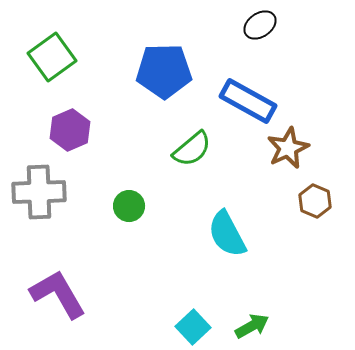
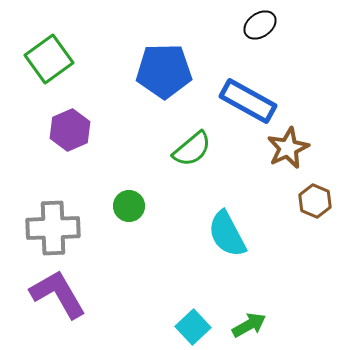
green square: moved 3 px left, 2 px down
gray cross: moved 14 px right, 36 px down
green arrow: moved 3 px left, 1 px up
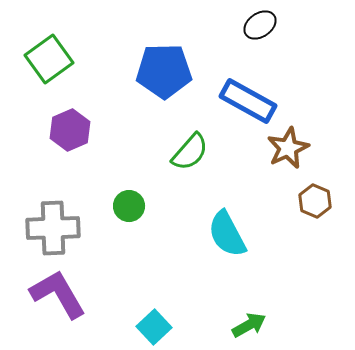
green semicircle: moved 2 px left, 3 px down; rotated 9 degrees counterclockwise
cyan square: moved 39 px left
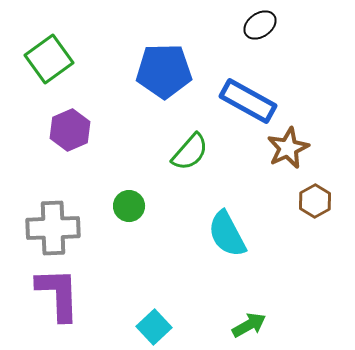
brown hexagon: rotated 8 degrees clockwise
purple L-shape: rotated 28 degrees clockwise
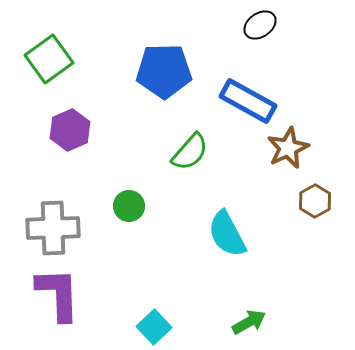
green arrow: moved 3 px up
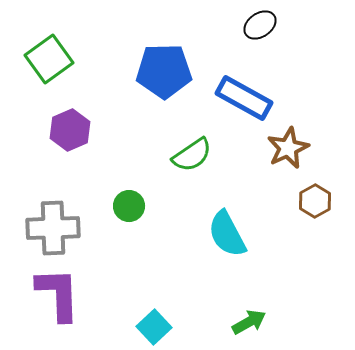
blue rectangle: moved 4 px left, 3 px up
green semicircle: moved 2 px right, 3 px down; rotated 15 degrees clockwise
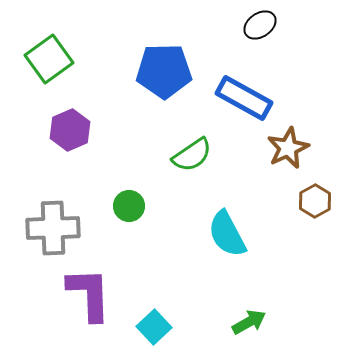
purple L-shape: moved 31 px right
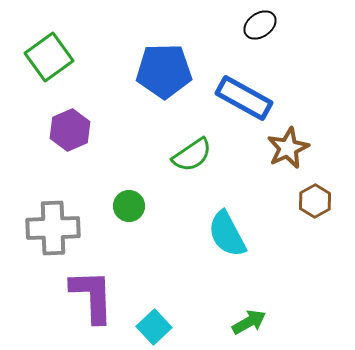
green square: moved 2 px up
purple L-shape: moved 3 px right, 2 px down
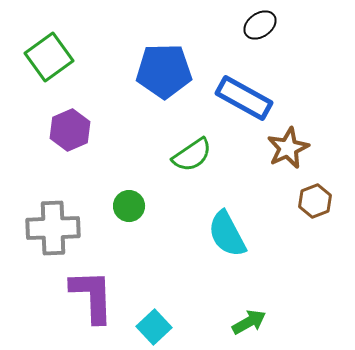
brown hexagon: rotated 8 degrees clockwise
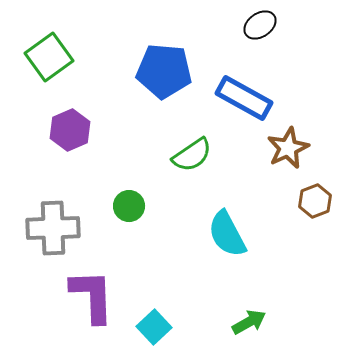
blue pentagon: rotated 6 degrees clockwise
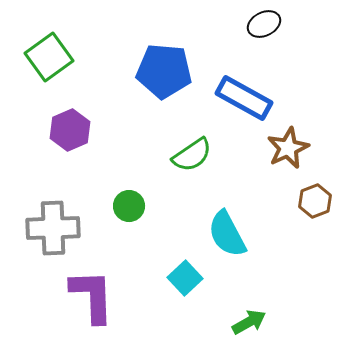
black ellipse: moved 4 px right, 1 px up; rotated 8 degrees clockwise
cyan square: moved 31 px right, 49 px up
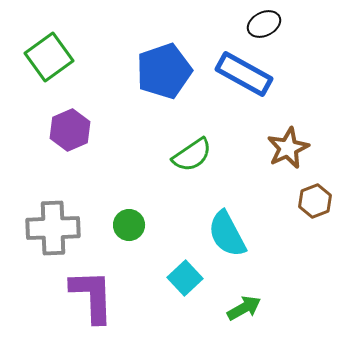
blue pentagon: rotated 24 degrees counterclockwise
blue rectangle: moved 24 px up
green circle: moved 19 px down
green arrow: moved 5 px left, 14 px up
